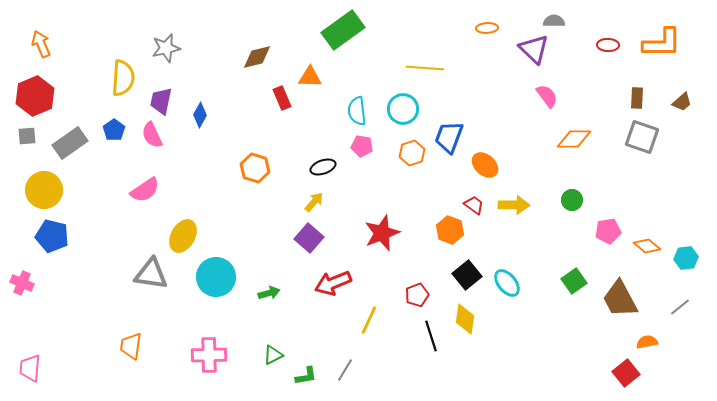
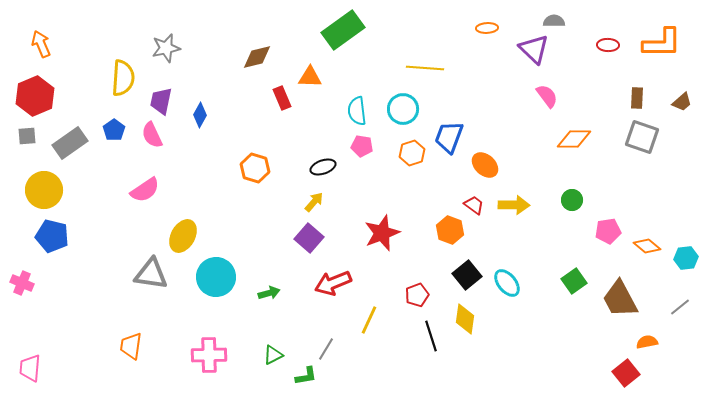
gray line at (345, 370): moved 19 px left, 21 px up
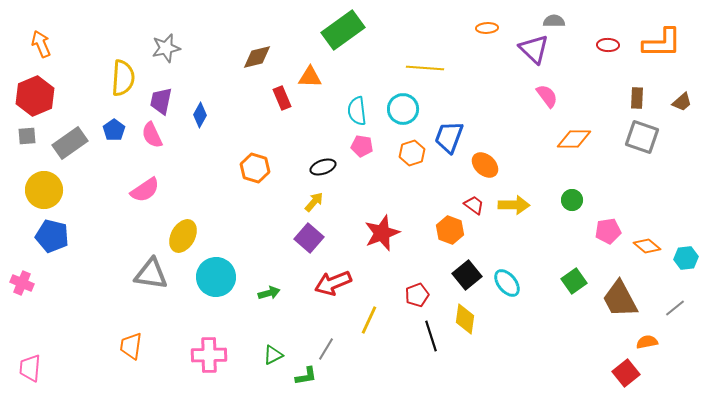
gray line at (680, 307): moved 5 px left, 1 px down
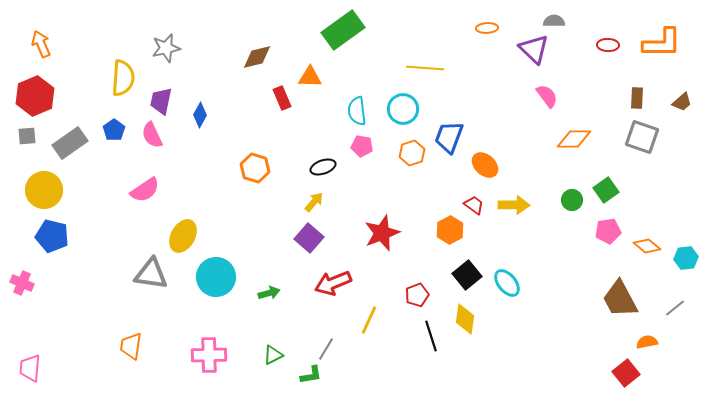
orange hexagon at (450, 230): rotated 12 degrees clockwise
green square at (574, 281): moved 32 px right, 91 px up
green L-shape at (306, 376): moved 5 px right, 1 px up
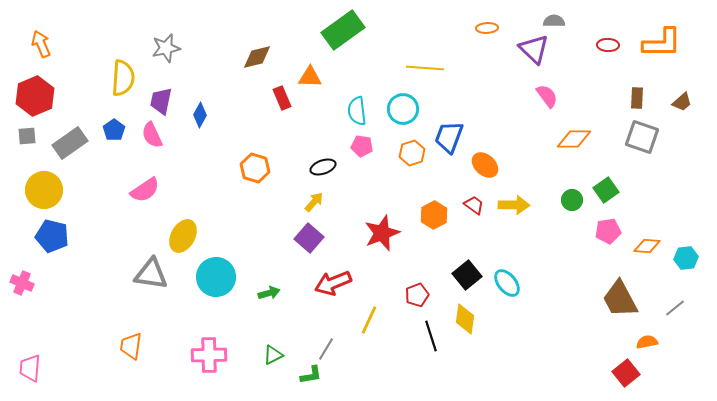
orange hexagon at (450, 230): moved 16 px left, 15 px up
orange diamond at (647, 246): rotated 36 degrees counterclockwise
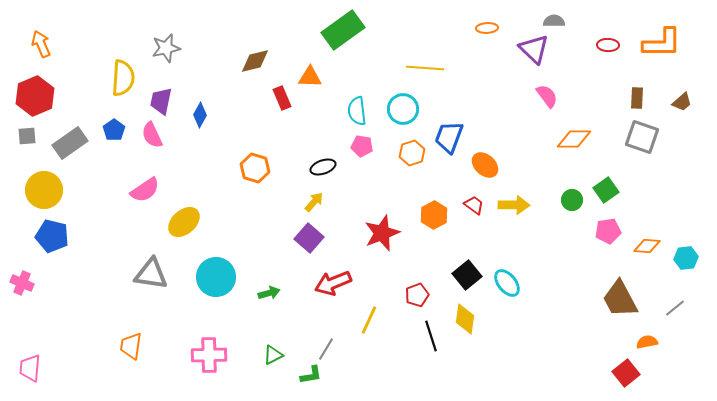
brown diamond at (257, 57): moved 2 px left, 4 px down
yellow ellipse at (183, 236): moved 1 px right, 14 px up; rotated 20 degrees clockwise
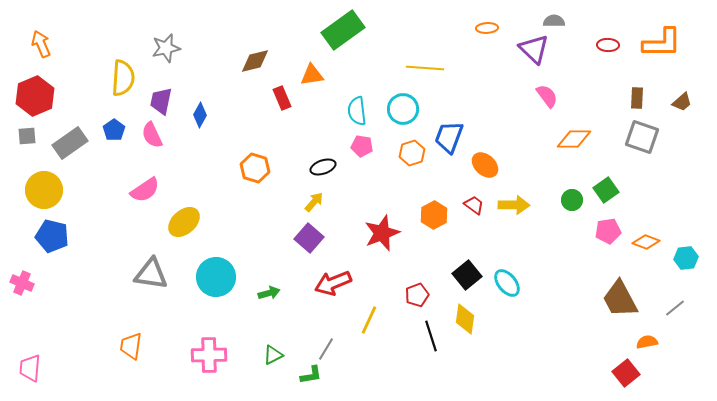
orange triangle at (310, 77): moved 2 px right, 2 px up; rotated 10 degrees counterclockwise
orange diamond at (647, 246): moved 1 px left, 4 px up; rotated 16 degrees clockwise
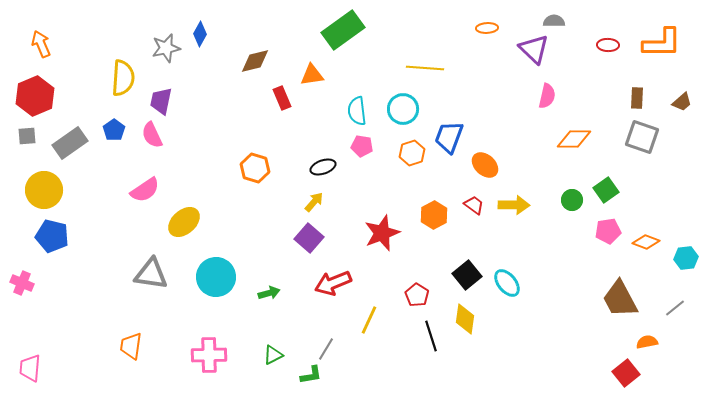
pink semicircle at (547, 96): rotated 50 degrees clockwise
blue diamond at (200, 115): moved 81 px up
red pentagon at (417, 295): rotated 20 degrees counterclockwise
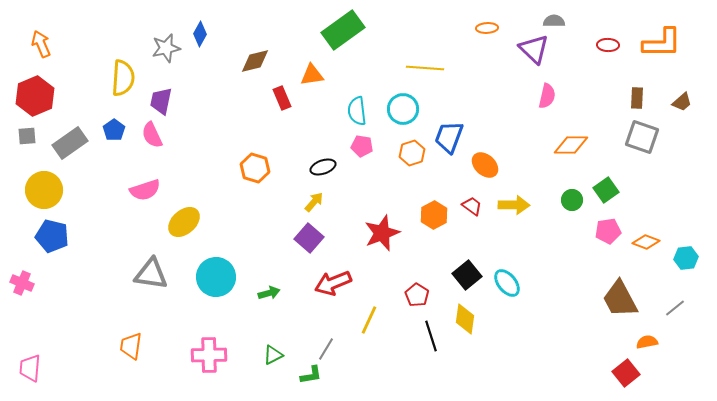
orange diamond at (574, 139): moved 3 px left, 6 px down
pink semicircle at (145, 190): rotated 16 degrees clockwise
red trapezoid at (474, 205): moved 2 px left, 1 px down
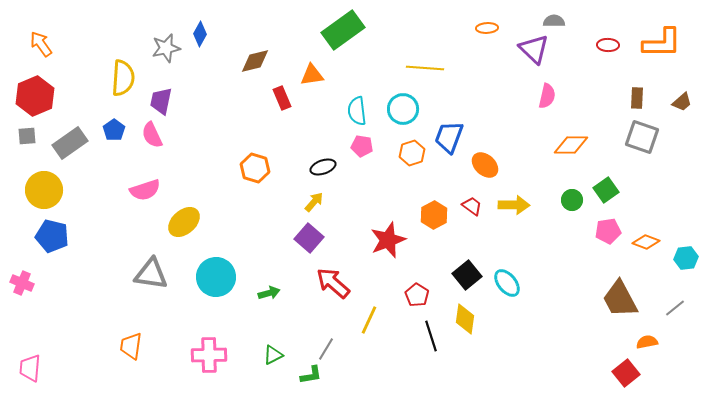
orange arrow at (41, 44): rotated 12 degrees counterclockwise
red star at (382, 233): moved 6 px right, 7 px down
red arrow at (333, 283): rotated 63 degrees clockwise
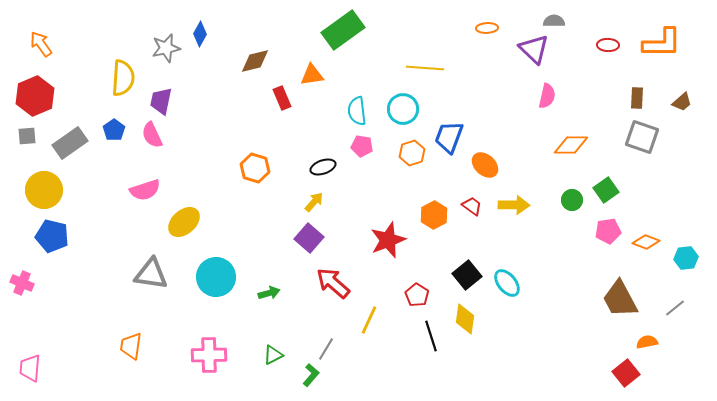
green L-shape at (311, 375): rotated 40 degrees counterclockwise
